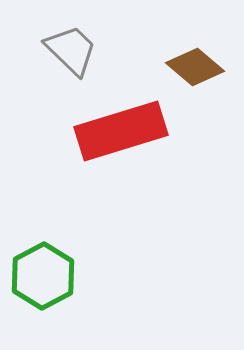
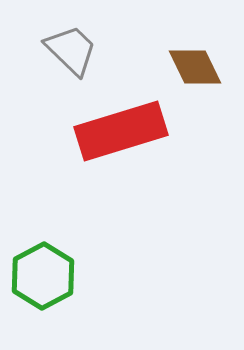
brown diamond: rotated 24 degrees clockwise
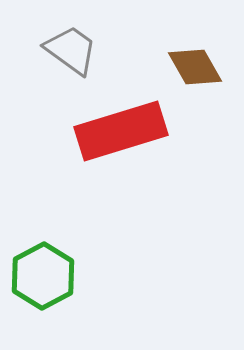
gray trapezoid: rotated 8 degrees counterclockwise
brown diamond: rotated 4 degrees counterclockwise
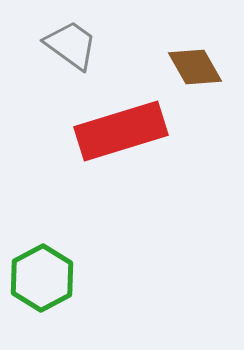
gray trapezoid: moved 5 px up
green hexagon: moved 1 px left, 2 px down
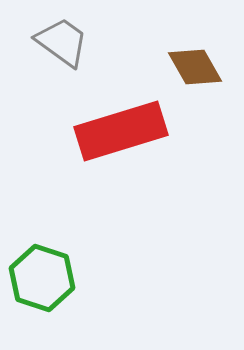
gray trapezoid: moved 9 px left, 3 px up
green hexagon: rotated 14 degrees counterclockwise
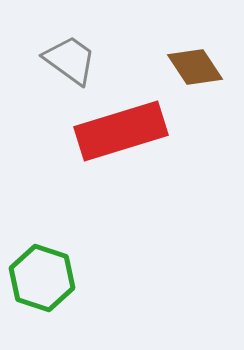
gray trapezoid: moved 8 px right, 18 px down
brown diamond: rotated 4 degrees counterclockwise
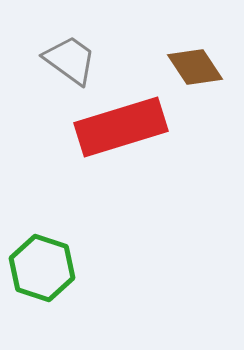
red rectangle: moved 4 px up
green hexagon: moved 10 px up
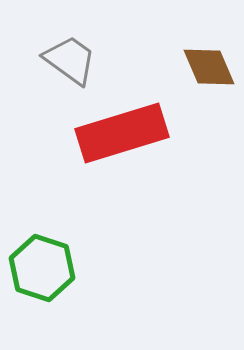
brown diamond: moved 14 px right; rotated 10 degrees clockwise
red rectangle: moved 1 px right, 6 px down
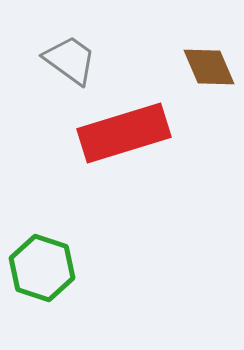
red rectangle: moved 2 px right
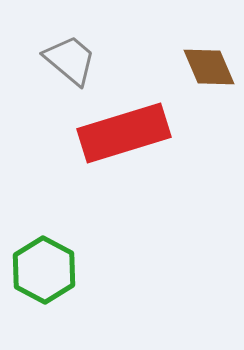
gray trapezoid: rotated 4 degrees clockwise
green hexagon: moved 2 px right, 2 px down; rotated 10 degrees clockwise
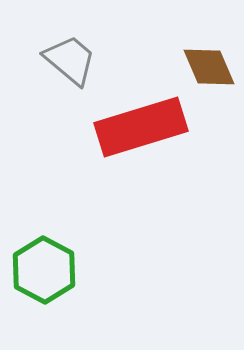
red rectangle: moved 17 px right, 6 px up
